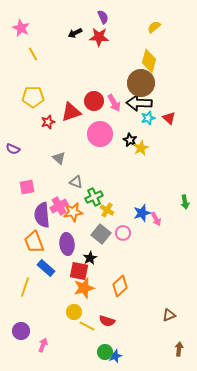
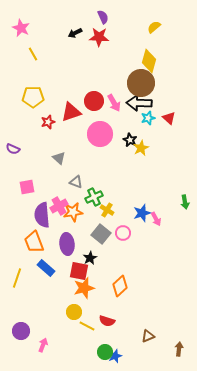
yellow line at (25, 287): moved 8 px left, 9 px up
brown triangle at (169, 315): moved 21 px left, 21 px down
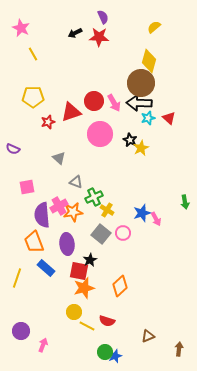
black star at (90, 258): moved 2 px down
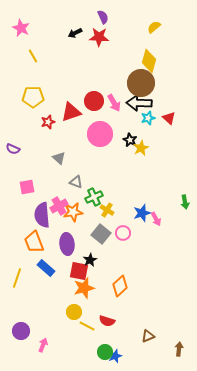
yellow line at (33, 54): moved 2 px down
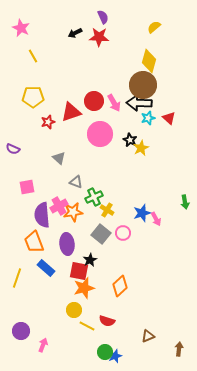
brown circle at (141, 83): moved 2 px right, 2 px down
yellow circle at (74, 312): moved 2 px up
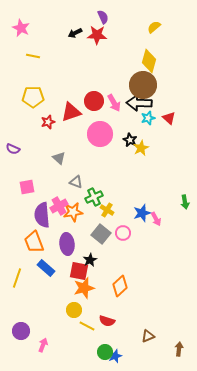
red star at (99, 37): moved 2 px left, 2 px up
yellow line at (33, 56): rotated 48 degrees counterclockwise
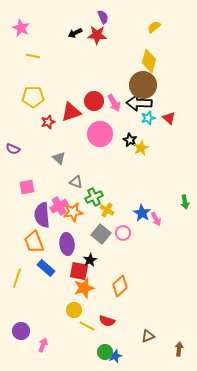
blue star at (142, 213): rotated 24 degrees counterclockwise
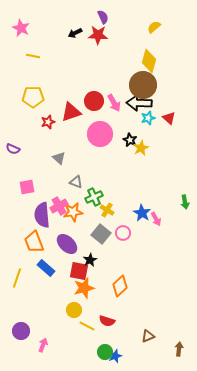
red star at (97, 35): moved 1 px right
purple ellipse at (67, 244): rotated 40 degrees counterclockwise
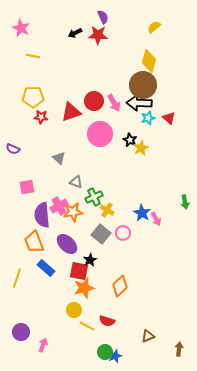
red star at (48, 122): moved 7 px left, 5 px up; rotated 24 degrees clockwise
purple circle at (21, 331): moved 1 px down
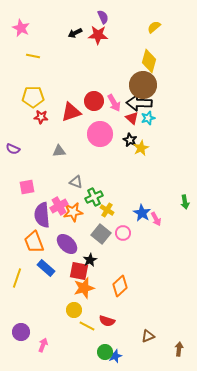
red triangle at (169, 118): moved 37 px left
gray triangle at (59, 158): moved 7 px up; rotated 48 degrees counterclockwise
